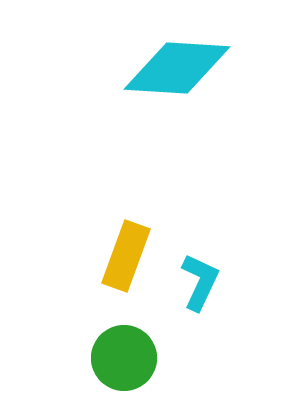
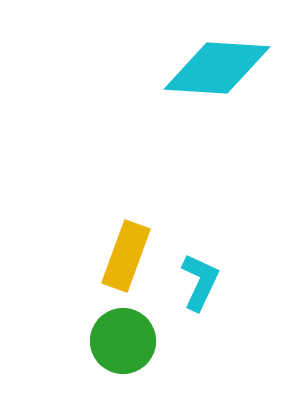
cyan diamond: moved 40 px right
green circle: moved 1 px left, 17 px up
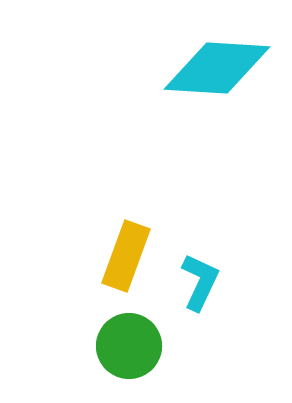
green circle: moved 6 px right, 5 px down
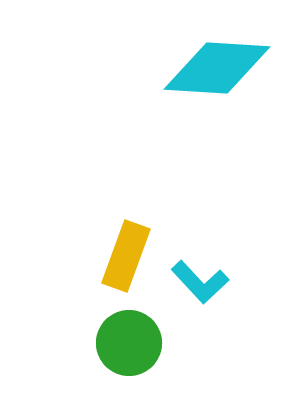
cyan L-shape: rotated 112 degrees clockwise
green circle: moved 3 px up
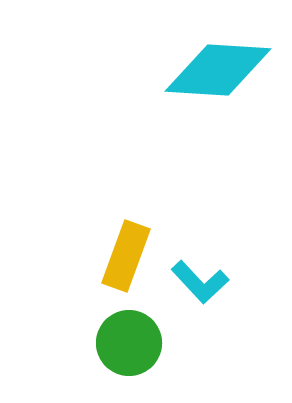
cyan diamond: moved 1 px right, 2 px down
